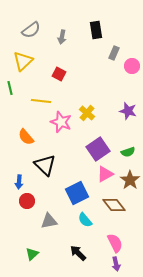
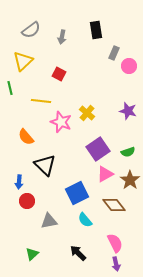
pink circle: moved 3 px left
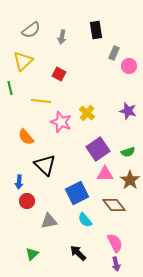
pink triangle: rotated 30 degrees clockwise
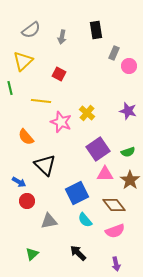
blue arrow: rotated 64 degrees counterclockwise
pink semicircle: moved 12 px up; rotated 96 degrees clockwise
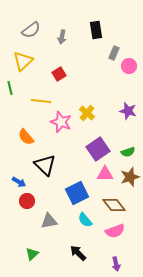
red square: rotated 32 degrees clockwise
brown star: moved 3 px up; rotated 18 degrees clockwise
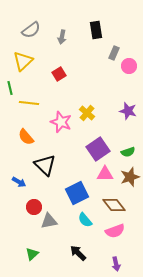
yellow line: moved 12 px left, 2 px down
red circle: moved 7 px right, 6 px down
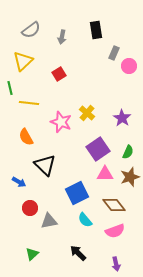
purple star: moved 6 px left, 7 px down; rotated 18 degrees clockwise
orange semicircle: rotated 12 degrees clockwise
green semicircle: rotated 48 degrees counterclockwise
red circle: moved 4 px left, 1 px down
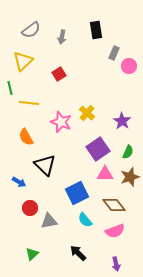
purple star: moved 3 px down
